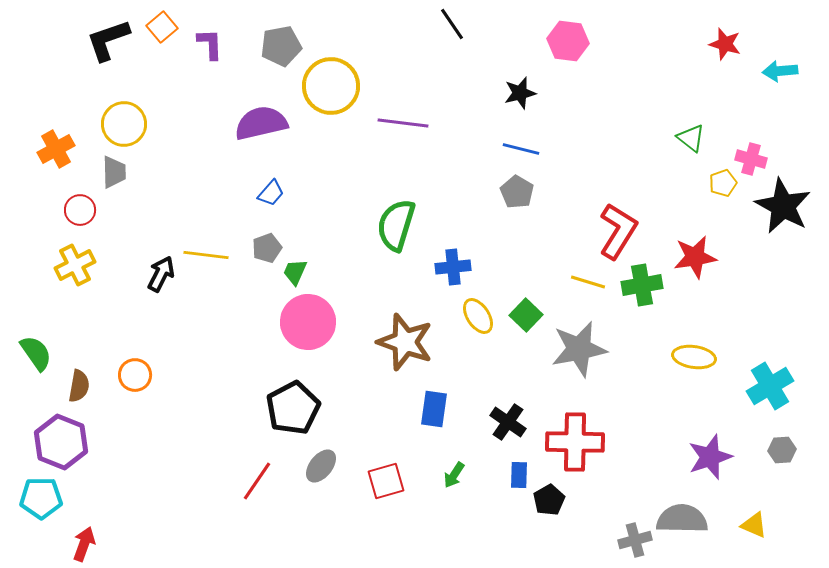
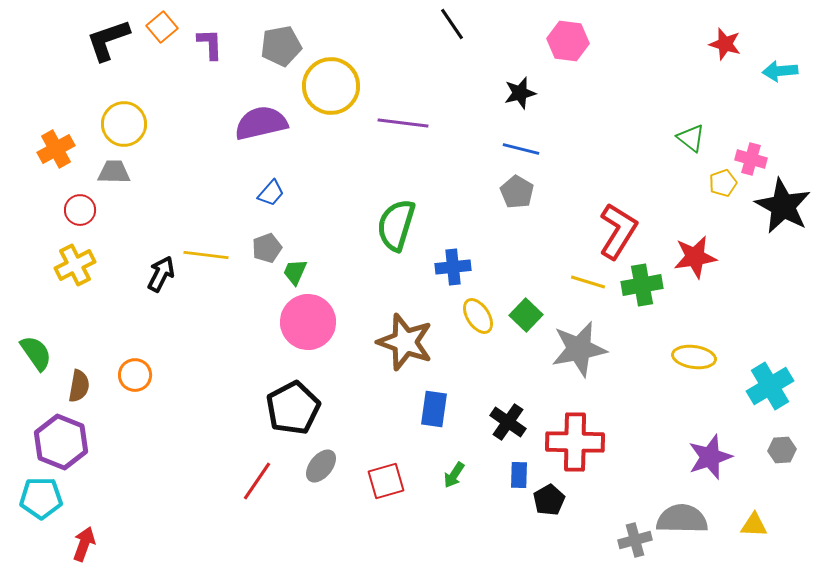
gray trapezoid at (114, 172): rotated 88 degrees counterclockwise
yellow triangle at (754, 525): rotated 20 degrees counterclockwise
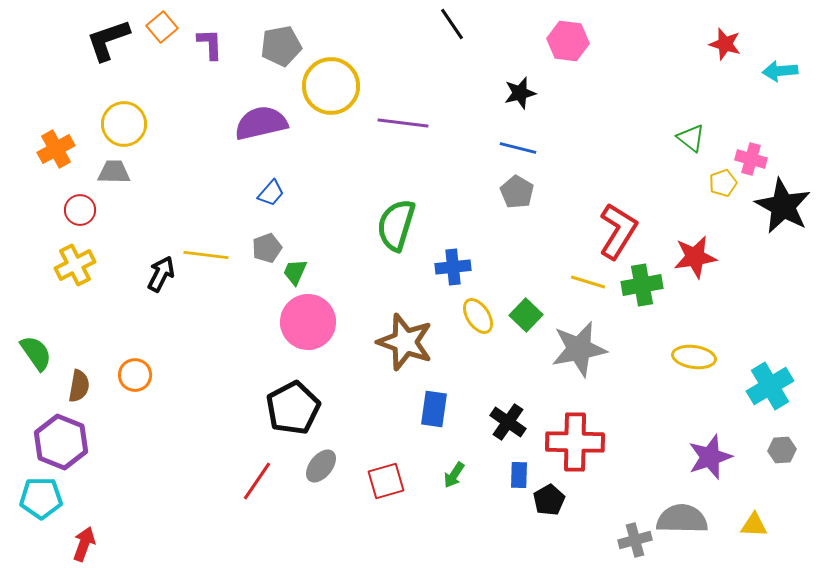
blue line at (521, 149): moved 3 px left, 1 px up
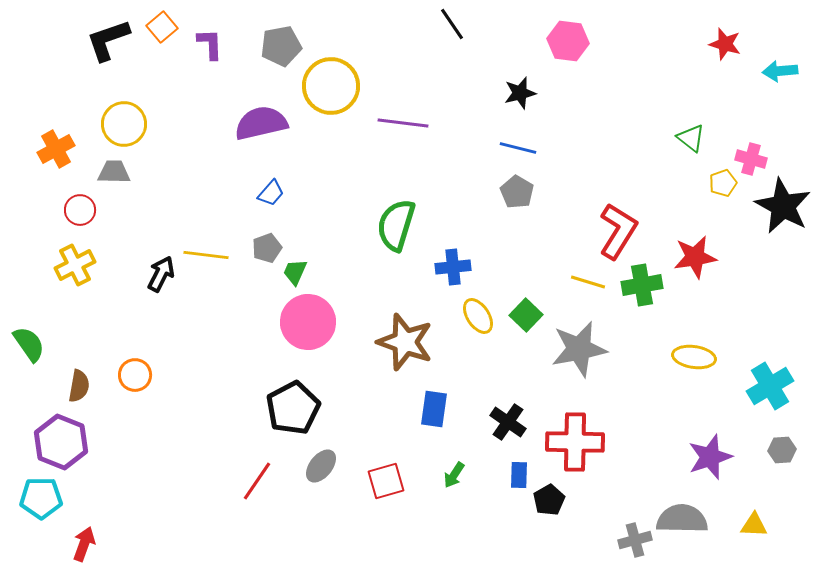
green semicircle at (36, 353): moved 7 px left, 9 px up
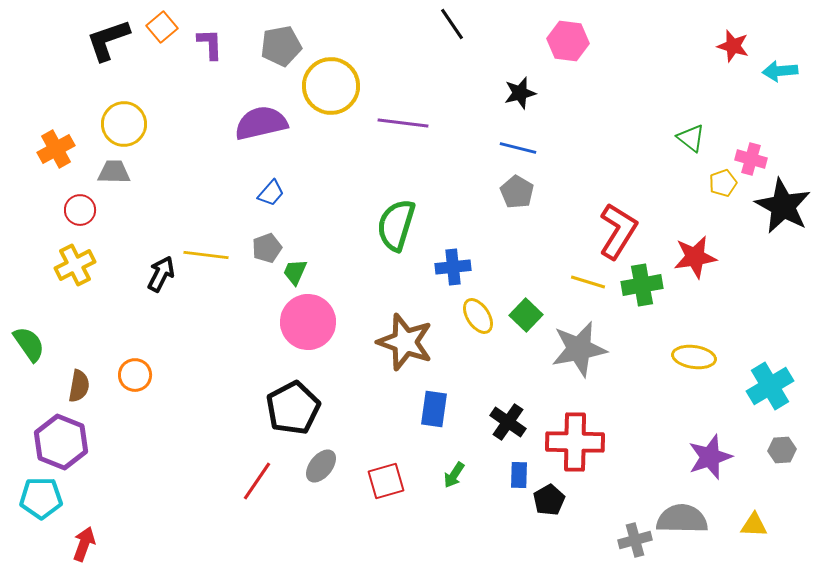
red star at (725, 44): moved 8 px right, 2 px down
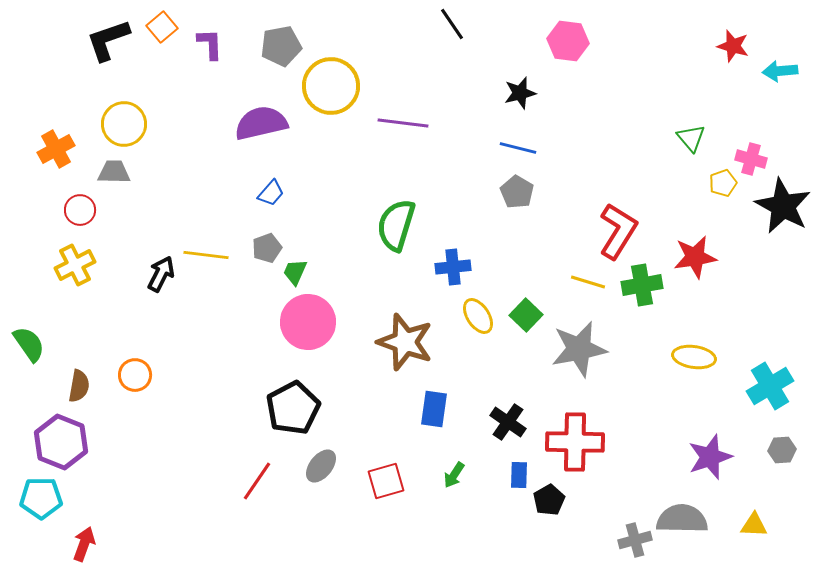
green triangle at (691, 138): rotated 12 degrees clockwise
